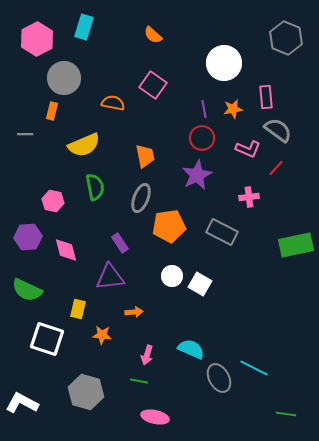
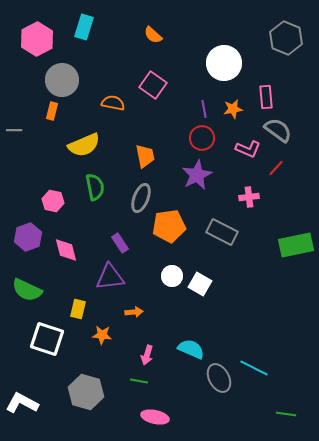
gray circle at (64, 78): moved 2 px left, 2 px down
gray line at (25, 134): moved 11 px left, 4 px up
purple hexagon at (28, 237): rotated 16 degrees counterclockwise
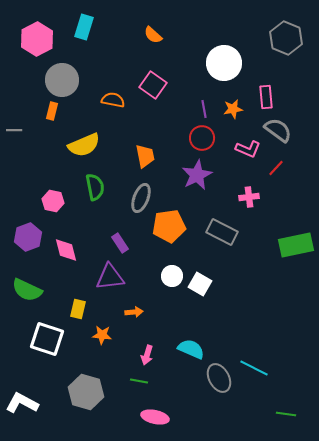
orange semicircle at (113, 103): moved 3 px up
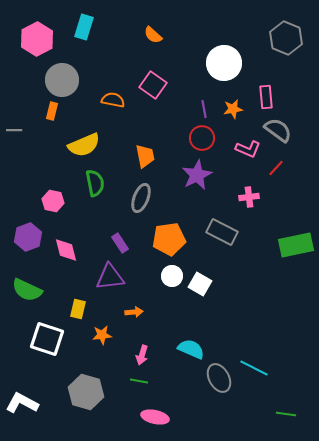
green semicircle at (95, 187): moved 4 px up
orange pentagon at (169, 226): moved 13 px down
orange star at (102, 335): rotated 12 degrees counterclockwise
pink arrow at (147, 355): moved 5 px left
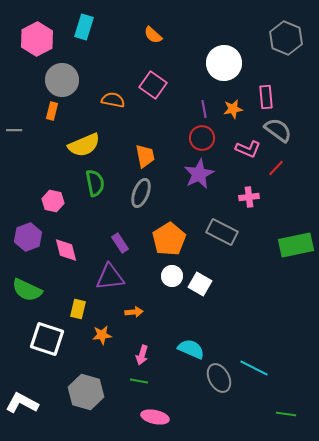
purple star at (197, 175): moved 2 px right, 1 px up
gray ellipse at (141, 198): moved 5 px up
orange pentagon at (169, 239): rotated 24 degrees counterclockwise
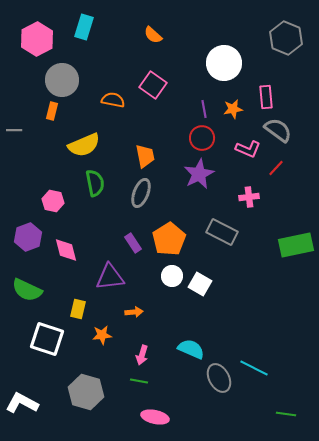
purple rectangle at (120, 243): moved 13 px right
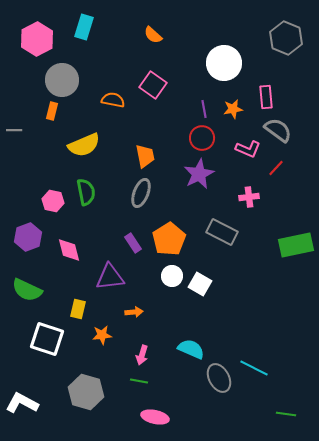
green semicircle at (95, 183): moved 9 px left, 9 px down
pink diamond at (66, 250): moved 3 px right
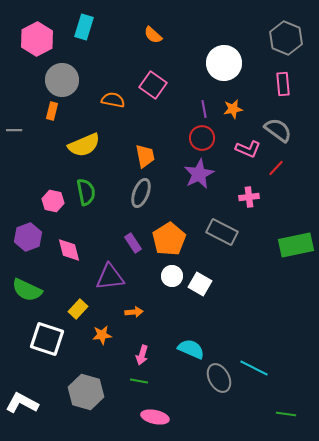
pink rectangle at (266, 97): moved 17 px right, 13 px up
yellow rectangle at (78, 309): rotated 30 degrees clockwise
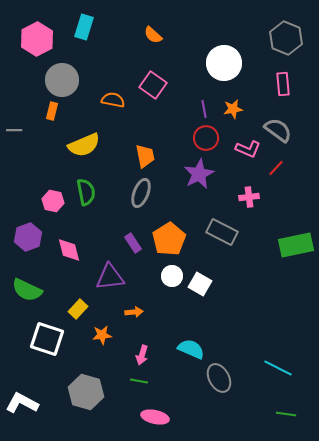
red circle at (202, 138): moved 4 px right
cyan line at (254, 368): moved 24 px right
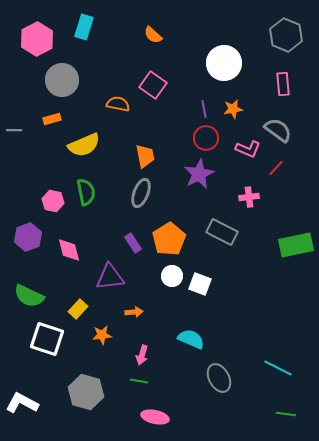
gray hexagon at (286, 38): moved 3 px up
orange semicircle at (113, 100): moved 5 px right, 4 px down
orange rectangle at (52, 111): moved 8 px down; rotated 60 degrees clockwise
white square at (200, 284): rotated 10 degrees counterclockwise
green semicircle at (27, 290): moved 2 px right, 6 px down
cyan semicircle at (191, 349): moved 10 px up
